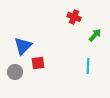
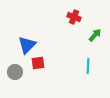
blue triangle: moved 4 px right, 1 px up
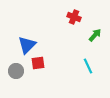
cyan line: rotated 28 degrees counterclockwise
gray circle: moved 1 px right, 1 px up
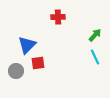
red cross: moved 16 px left; rotated 24 degrees counterclockwise
cyan line: moved 7 px right, 9 px up
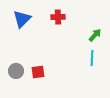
blue triangle: moved 5 px left, 26 px up
cyan line: moved 3 px left, 1 px down; rotated 28 degrees clockwise
red square: moved 9 px down
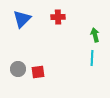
green arrow: rotated 56 degrees counterclockwise
gray circle: moved 2 px right, 2 px up
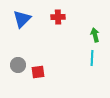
gray circle: moved 4 px up
